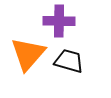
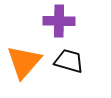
orange triangle: moved 4 px left, 8 px down
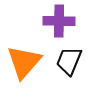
black trapezoid: rotated 84 degrees counterclockwise
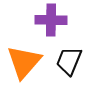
purple cross: moved 8 px left, 1 px up
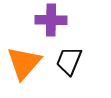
orange triangle: moved 1 px down
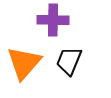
purple cross: moved 2 px right
